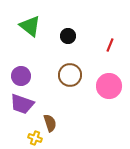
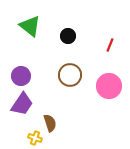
purple trapezoid: rotated 75 degrees counterclockwise
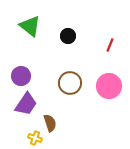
brown circle: moved 8 px down
purple trapezoid: moved 4 px right
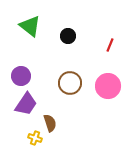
pink circle: moved 1 px left
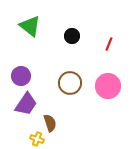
black circle: moved 4 px right
red line: moved 1 px left, 1 px up
yellow cross: moved 2 px right, 1 px down
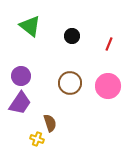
purple trapezoid: moved 6 px left, 1 px up
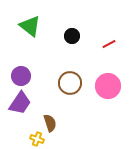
red line: rotated 40 degrees clockwise
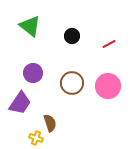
purple circle: moved 12 px right, 3 px up
brown circle: moved 2 px right
yellow cross: moved 1 px left, 1 px up
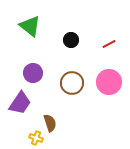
black circle: moved 1 px left, 4 px down
pink circle: moved 1 px right, 4 px up
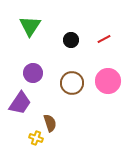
green triangle: rotated 25 degrees clockwise
red line: moved 5 px left, 5 px up
pink circle: moved 1 px left, 1 px up
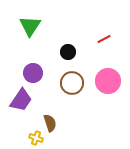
black circle: moved 3 px left, 12 px down
purple trapezoid: moved 1 px right, 3 px up
